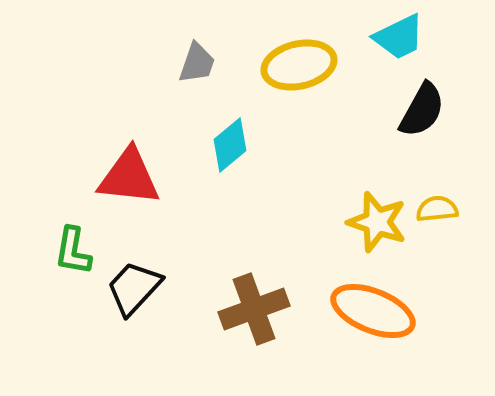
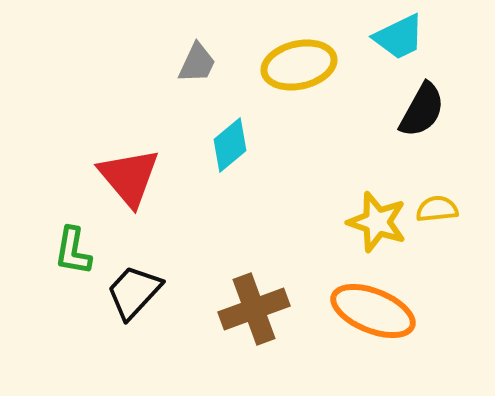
gray trapezoid: rotated 6 degrees clockwise
red triangle: rotated 44 degrees clockwise
black trapezoid: moved 4 px down
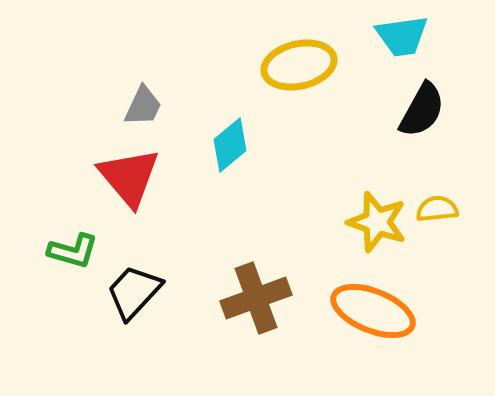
cyan trapezoid: moved 3 px right, 1 px up; rotated 18 degrees clockwise
gray trapezoid: moved 54 px left, 43 px down
green L-shape: rotated 84 degrees counterclockwise
brown cross: moved 2 px right, 11 px up
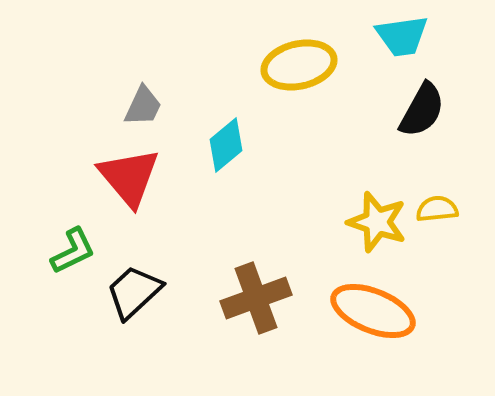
cyan diamond: moved 4 px left
green L-shape: rotated 42 degrees counterclockwise
black trapezoid: rotated 4 degrees clockwise
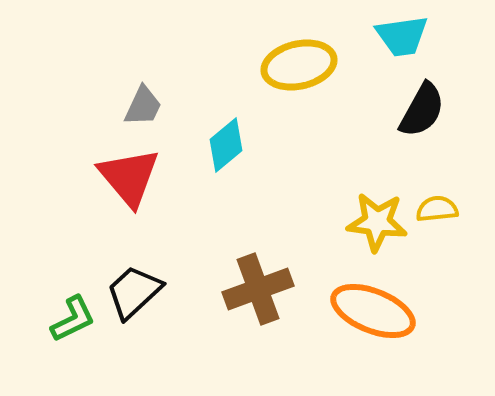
yellow star: rotated 12 degrees counterclockwise
green L-shape: moved 68 px down
brown cross: moved 2 px right, 9 px up
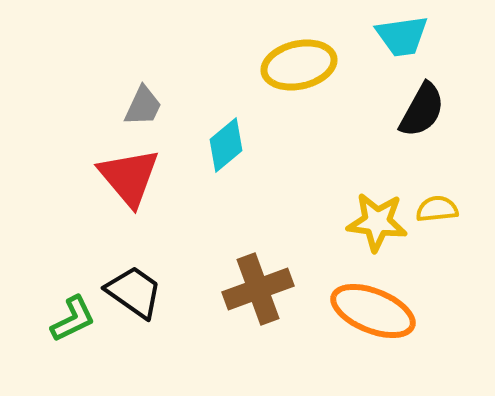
black trapezoid: rotated 78 degrees clockwise
